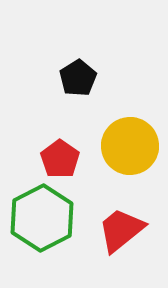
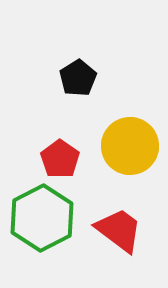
red trapezoid: moved 2 px left; rotated 76 degrees clockwise
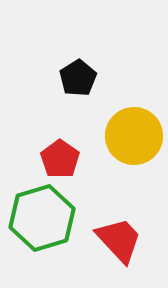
yellow circle: moved 4 px right, 10 px up
green hexagon: rotated 10 degrees clockwise
red trapezoid: moved 10 px down; rotated 10 degrees clockwise
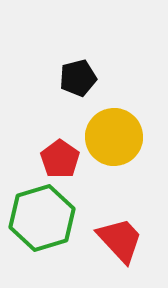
black pentagon: rotated 18 degrees clockwise
yellow circle: moved 20 px left, 1 px down
red trapezoid: moved 1 px right
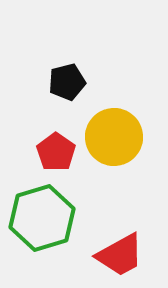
black pentagon: moved 11 px left, 4 px down
red pentagon: moved 4 px left, 7 px up
red trapezoid: moved 15 px down; rotated 104 degrees clockwise
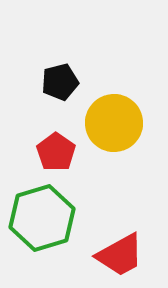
black pentagon: moved 7 px left
yellow circle: moved 14 px up
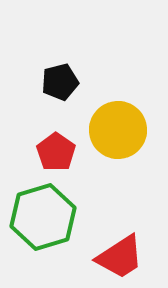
yellow circle: moved 4 px right, 7 px down
green hexagon: moved 1 px right, 1 px up
red trapezoid: moved 2 px down; rotated 4 degrees counterclockwise
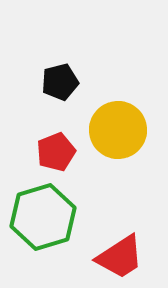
red pentagon: rotated 15 degrees clockwise
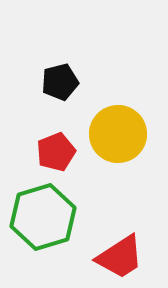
yellow circle: moved 4 px down
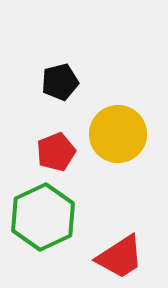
green hexagon: rotated 8 degrees counterclockwise
